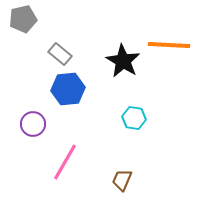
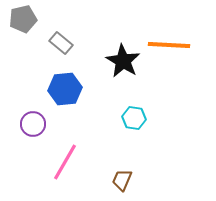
gray rectangle: moved 1 px right, 11 px up
blue hexagon: moved 3 px left
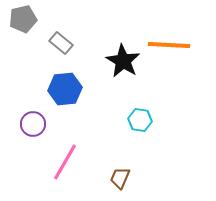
cyan hexagon: moved 6 px right, 2 px down
brown trapezoid: moved 2 px left, 2 px up
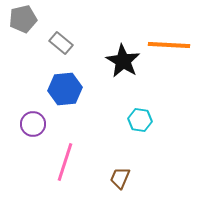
pink line: rotated 12 degrees counterclockwise
